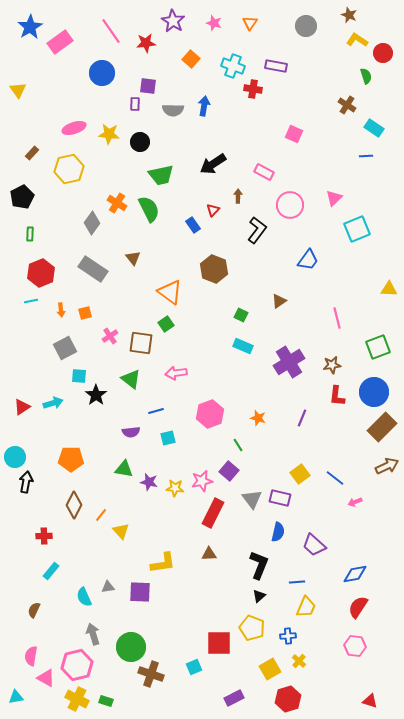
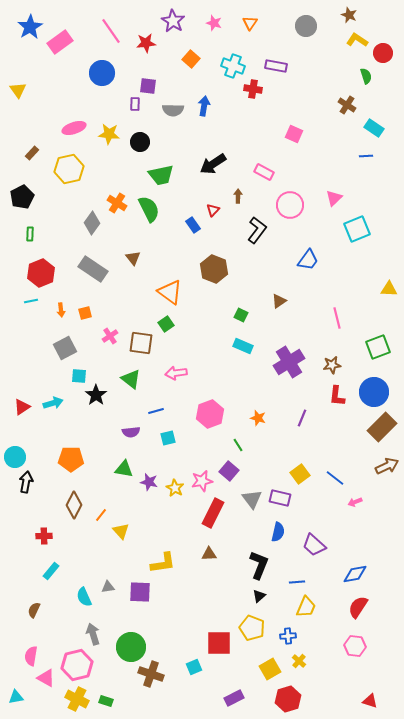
yellow star at (175, 488): rotated 24 degrees clockwise
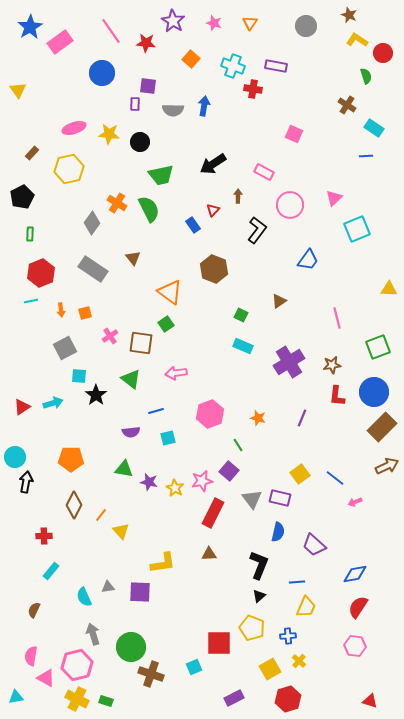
red star at (146, 43): rotated 12 degrees clockwise
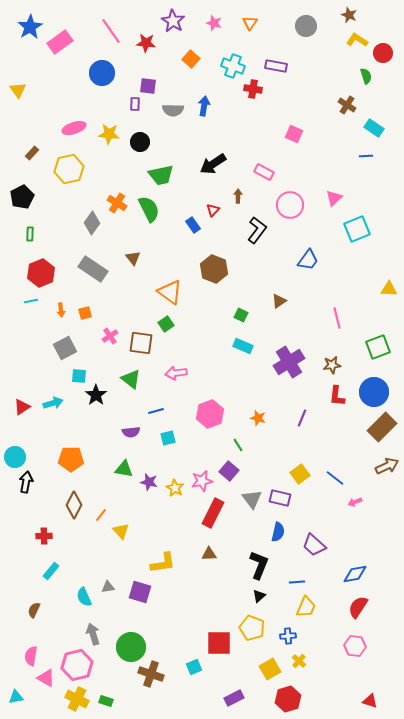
purple square at (140, 592): rotated 15 degrees clockwise
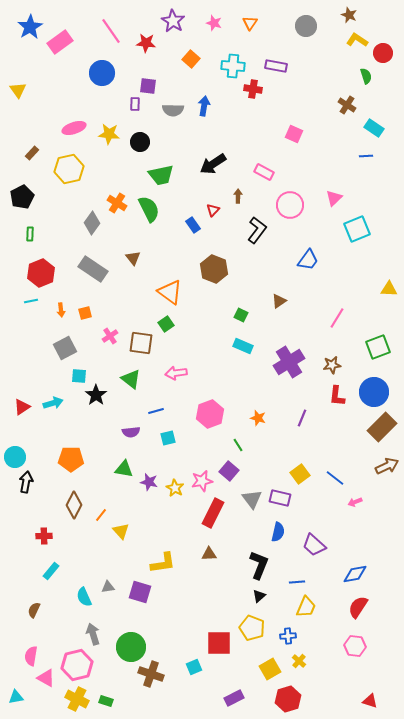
cyan cross at (233, 66): rotated 15 degrees counterclockwise
pink line at (337, 318): rotated 45 degrees clockwise
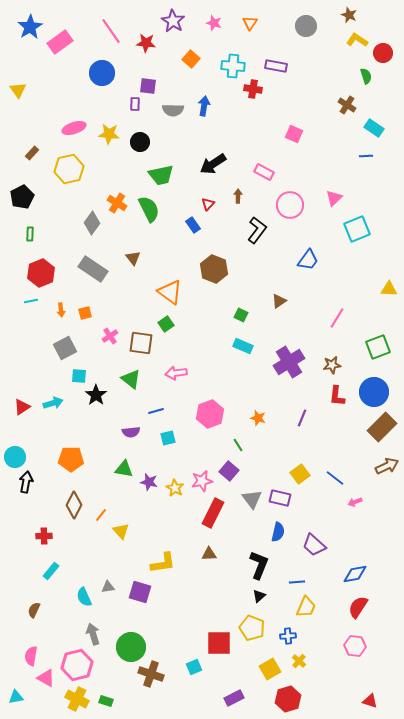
red triangle at (213, 210): moved 5 px left, 6 px up
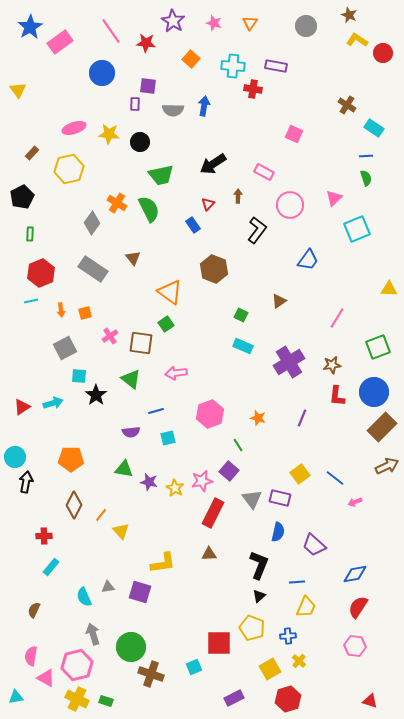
green semicircle at (366, 76): moved 102 px down
cyan rectangle at (51, 571): moved 4 px up
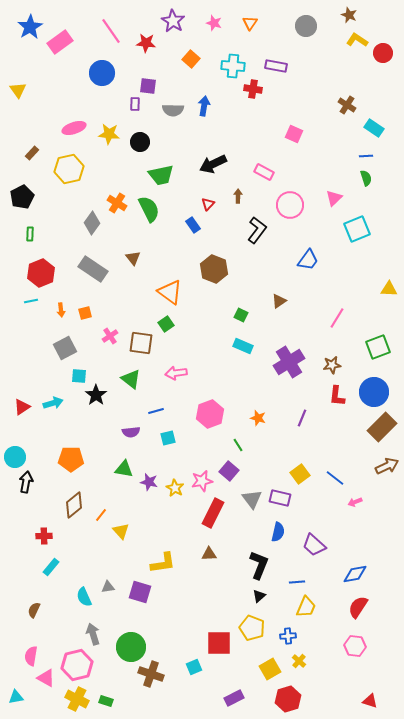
black arrow at (213, 164): rotated 8 degrees clockwise
brown diamond at (74, 505): rotated 24 degrees clockwise
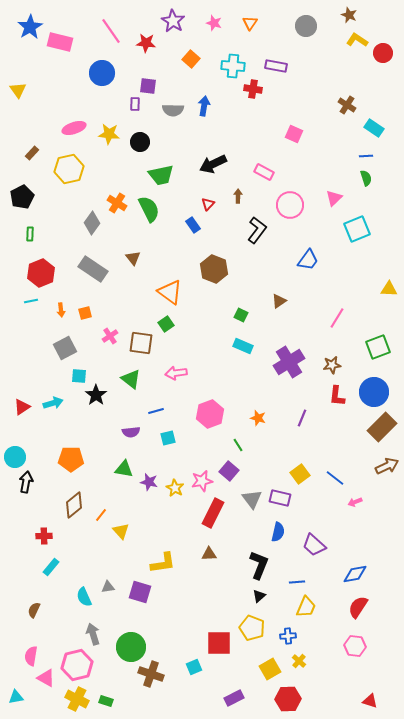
pink rectangle at (60, 42): rotated 50 degrees clockwise
red hexagon at (288, 699): rotated 15 degrees clockwise
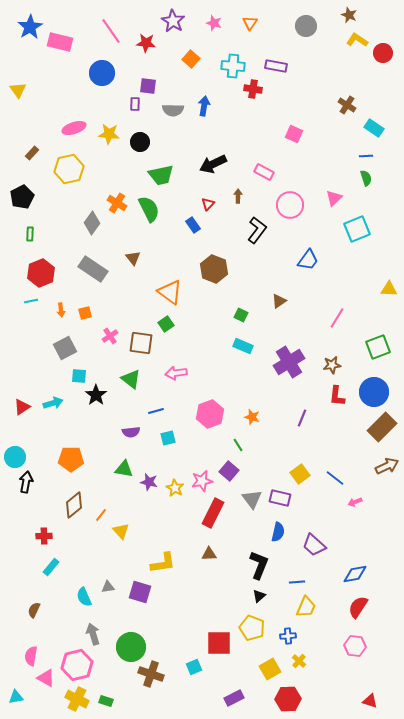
orange star at (258, 418): moved 6 px left, 1 px up
